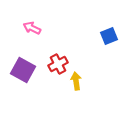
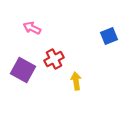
red cross: moved 4 px left, 5 px up
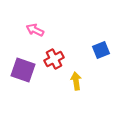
pink arrow: moved 3 px right, 2 px down
blue square: moved 8 px left, 14 px down
purple square: rotated 10 degrees counterclockwise
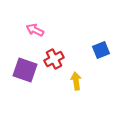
purple square: moved 2 px right
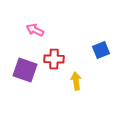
red cross: rotated 30 degrees clockwise
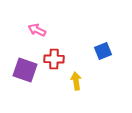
pink arrow: moved 2 px right
blue square: moved 2 px right, 1 px down
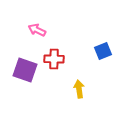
yellow arrow: moved 3 px right, 8 px down
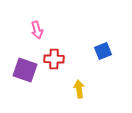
pink arrow: rotated 132 degrees counterclockwise
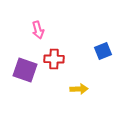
pink arrow: moved 1 px right
yellow arrow: rotated 96 degrees clockwise
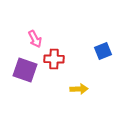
pink arrow: moved 3 px left, 9 px down; rotated 12 degrees counterclockwise
